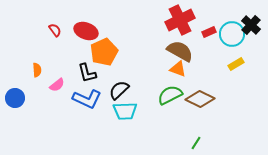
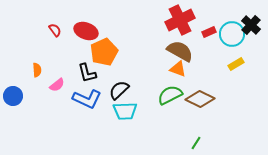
blue circle: moved 2 px left, 2 px up
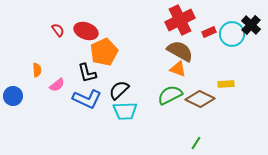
red semicircle: moved 3 px right
yellow rectangle: moved 10 px left, 20 px down; rotated 28 degrees clockwise
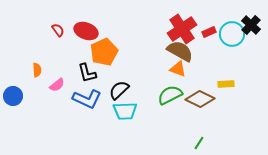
red cross: moved 2 px right, 9 px down; rotated 8 degrees counterclockwise
green line: moved 3 px right
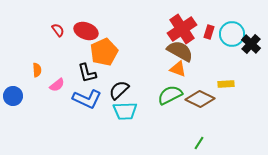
black cross: moved 19 px down
red rectangle: rotated 48 degrees counterclockwise
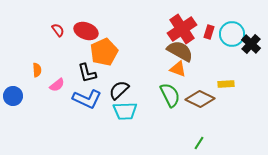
green semicircle: rotated 90 degrees clockwise
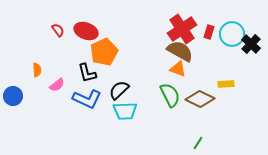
green line: moved 1 px left
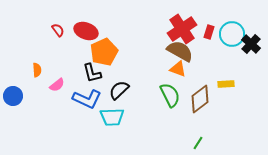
black L-shape: moved 5 px right
brown diamond: rotated 64 degrees counterclockwise
cyan trapezoid: moved 13 px left, 6 px down
